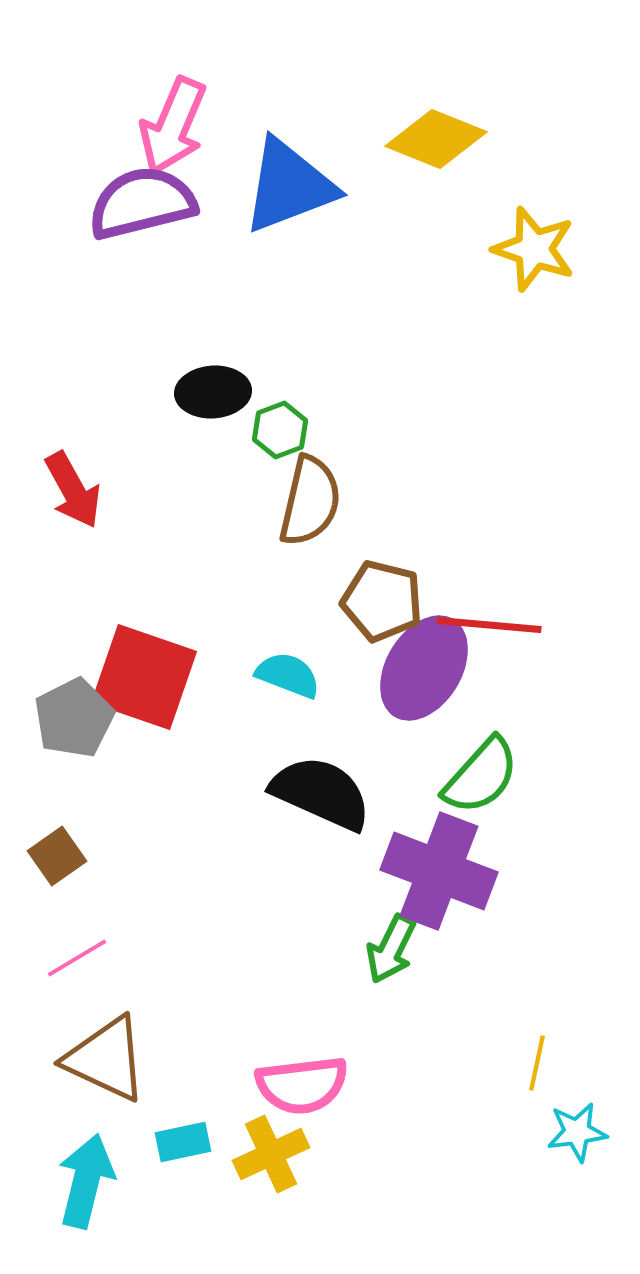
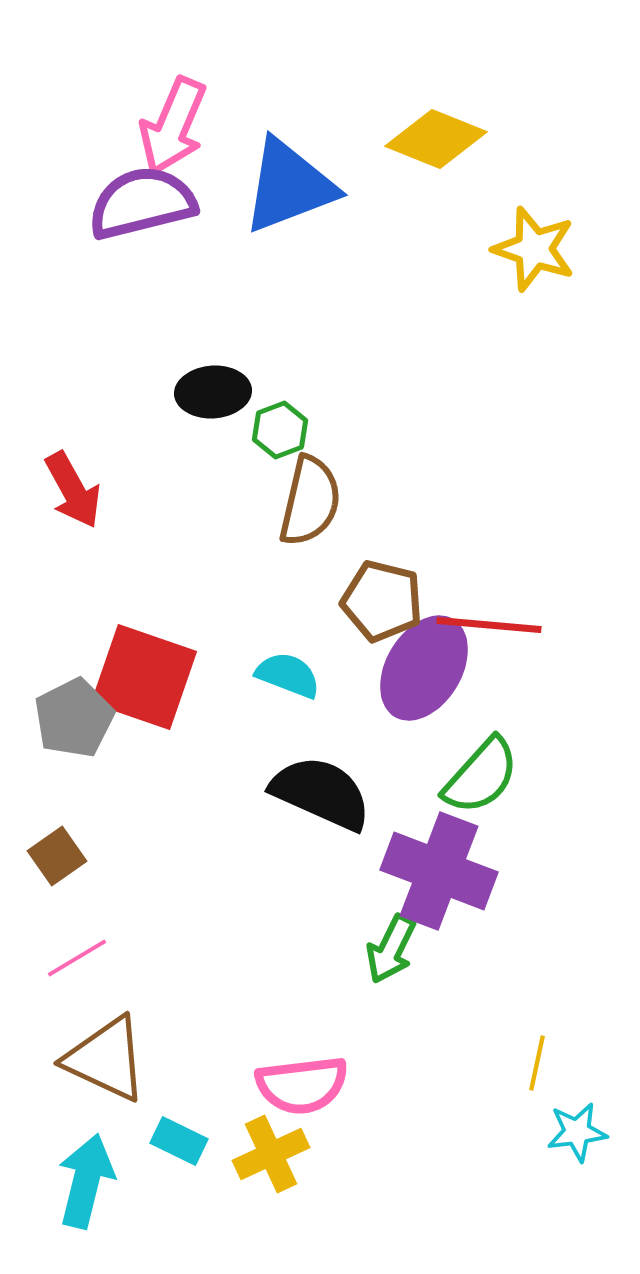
cyan rectangle: moved 4 px left, 1 px up; rotated 38 degrees clockwise
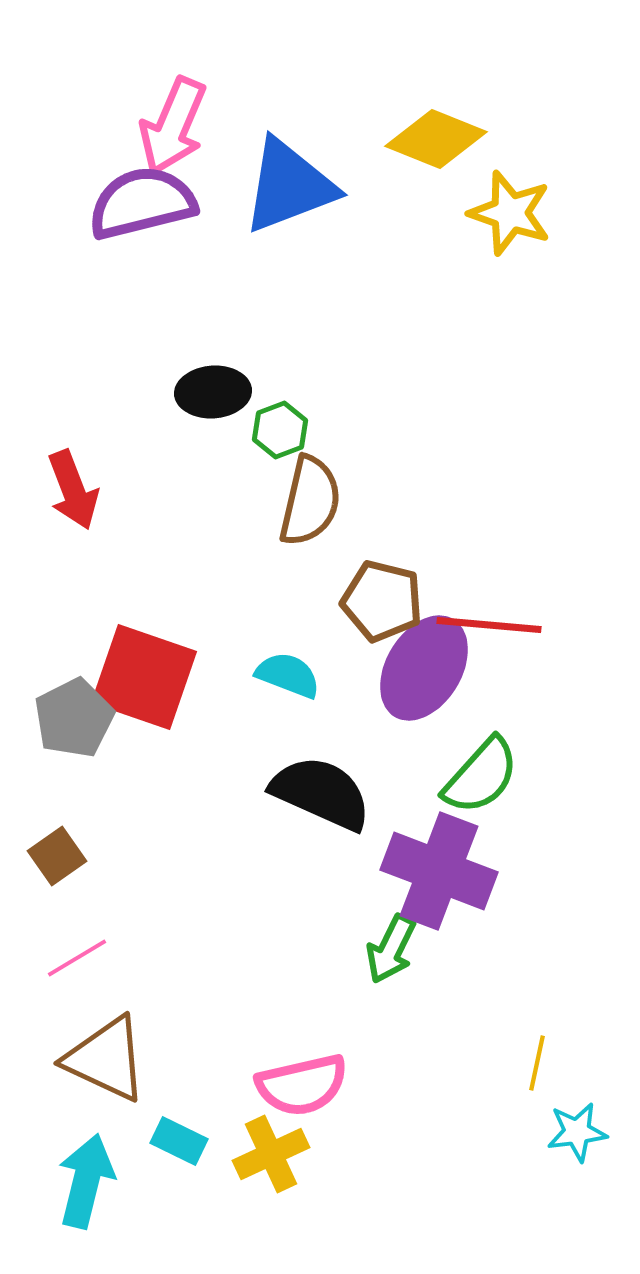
yellow star: moved 24 px left, 36 px up
red arrow: rotated 8 degrees clockwise
pink semicircle: rotated 6 degrees counterclockwise
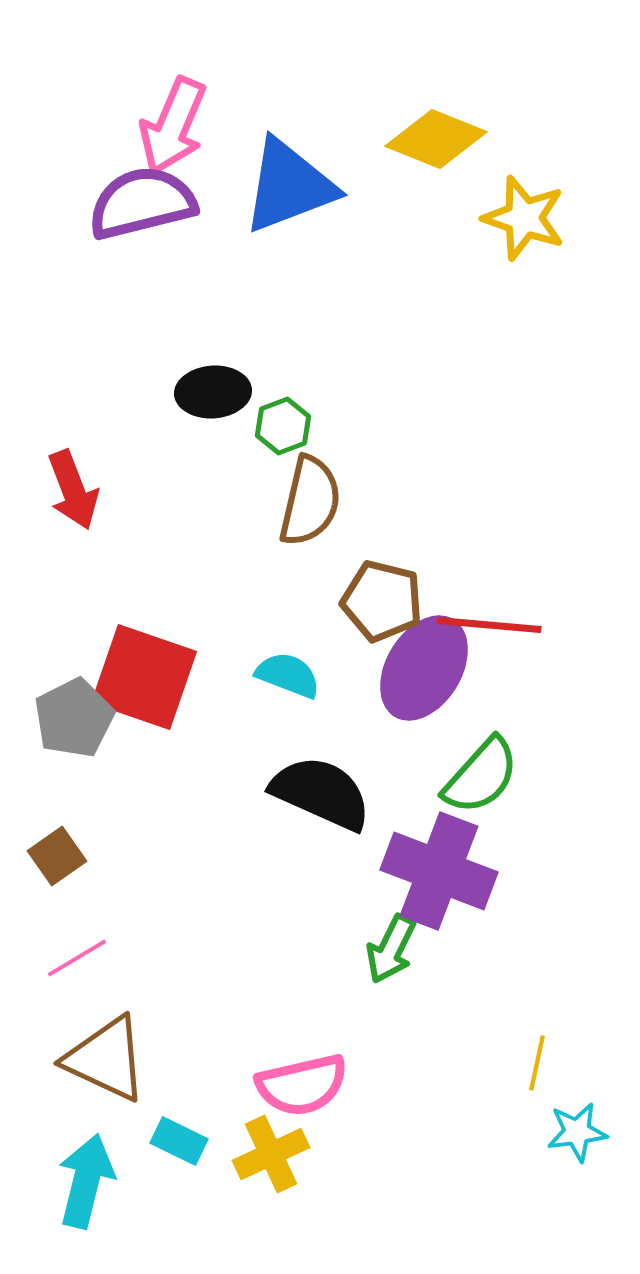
yellow star: moved 14 px right, 5 px down
green hexagon: moved 3 px right, 4 px up
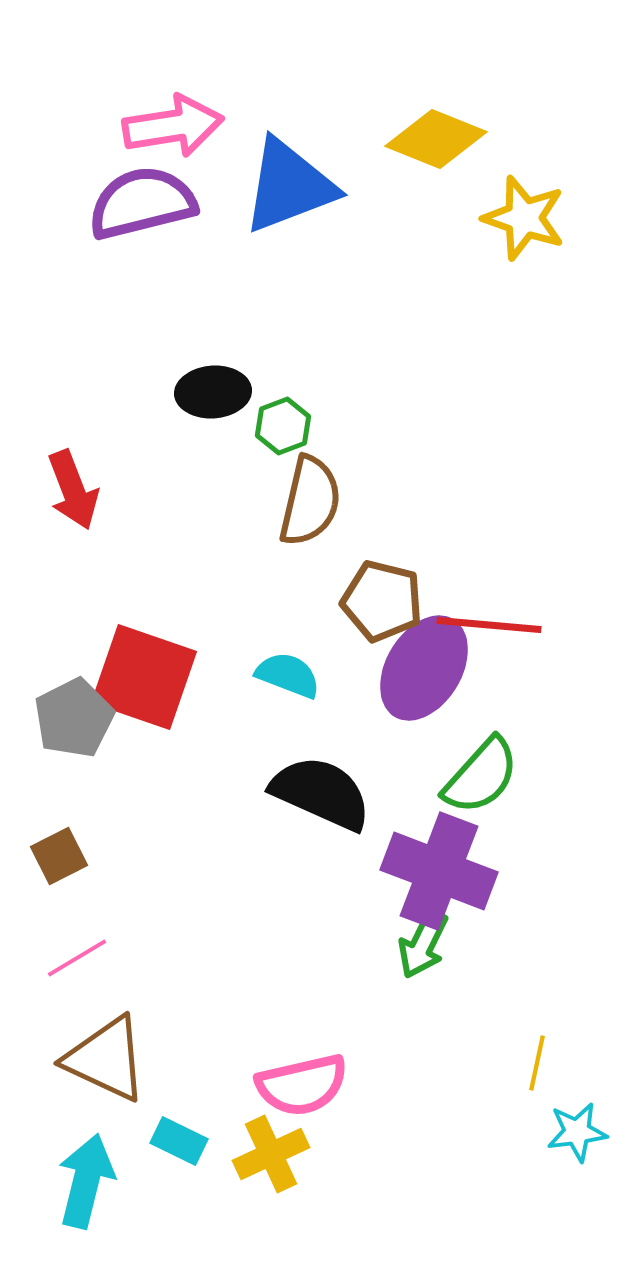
pink arrow: rotated 122 degrees counterclockwise
brown square: moved 2 px right; rotated 8 degrees clockwise
green arrow: moved 32 px right, 5 px up
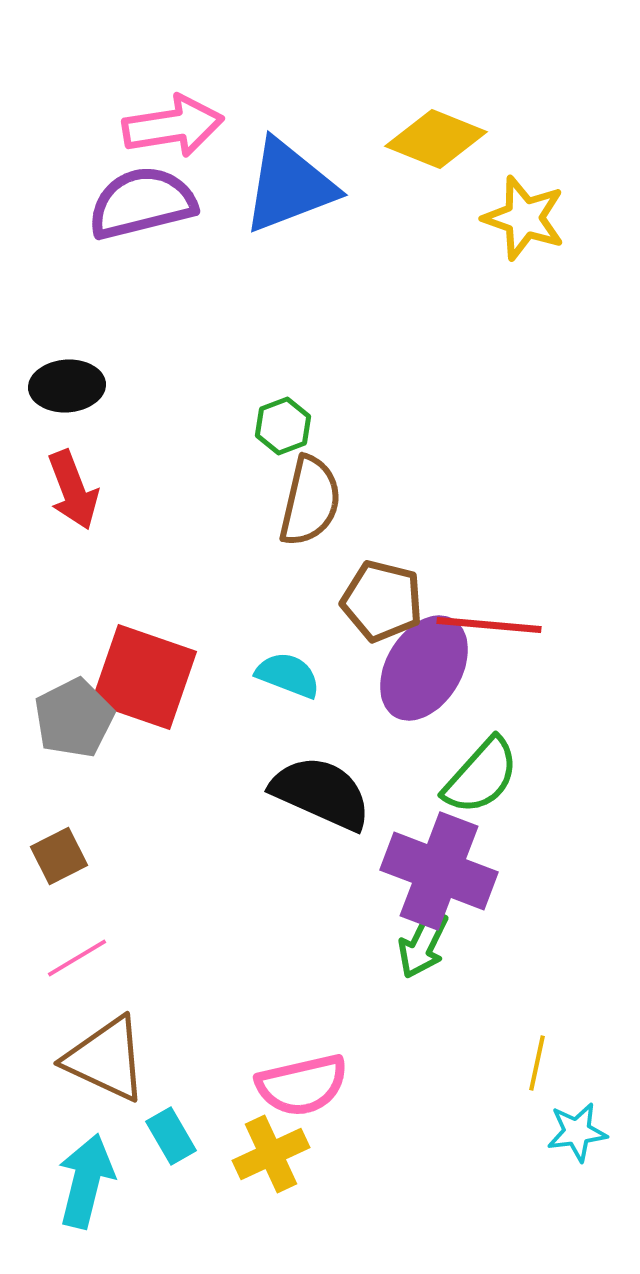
black ellipse: moved 146 px left, 6 px up
cyan rectangle: moved 8 px left, 5 px up; rotated 34 degrees clockwise
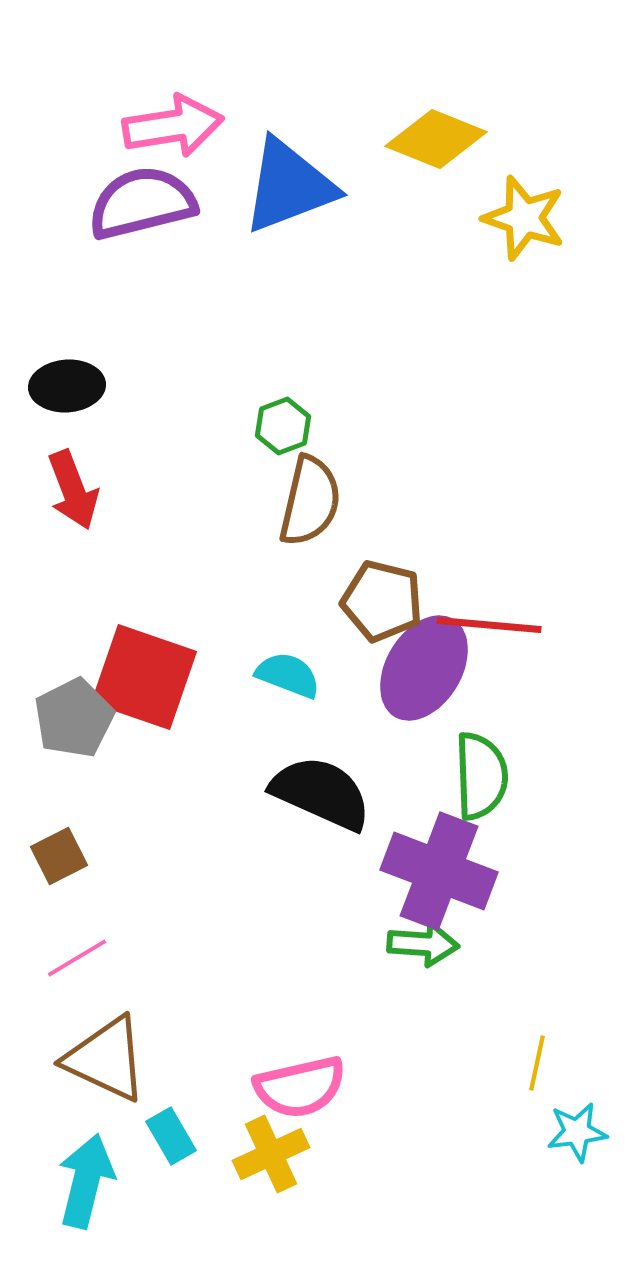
green semicircle: rotated 44 degrees counterclockwise
green arrow: rotated 112 degrees counterclockwise
pink semicircle: moved 2 px left, 2 px down
